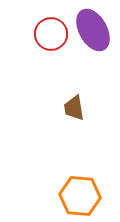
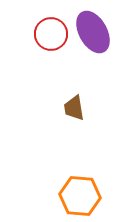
purple ellipse: moved 2 px down
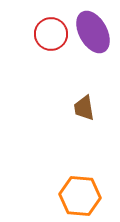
brown trapezoid: moved 10 px right
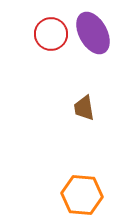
purple ellipse: moved 1 px down
orange hexagon: moved 2 px right, 1 px up
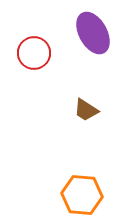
red circle: moved 17 px left, 19 px down
brown trapezoid: moved 2 px right, 2 px down; rotated 48 degrees counterclockwise
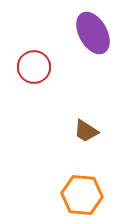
red circle: moved 14 px down
brown trapezoid: moved 21 px down
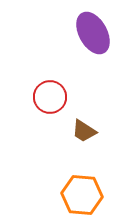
red circle: moved 16 px right, 30 px down
brown trapezoid: moved 2 px left
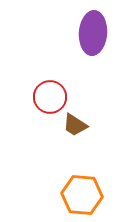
purple ellipse: rotated 33 degrees clockwise
brown trapezoid: moved 9 px left, 6 px up
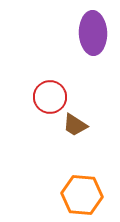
purple ellipse: rotated 6 degrees counterclockwise
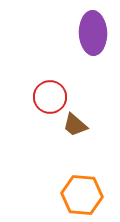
brown trapezoid: rotated 8 degrees clockwise
